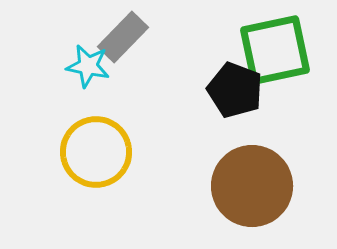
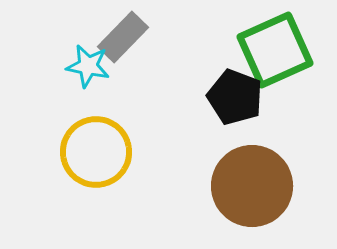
green square: rotated 12 degrees counterclockwise
black pentagon: moved 7 px down
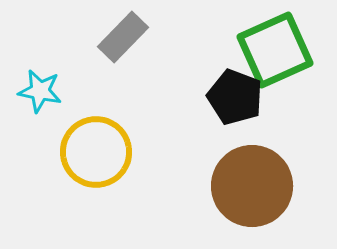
cyan star: moved 48 px left, 25 px down
